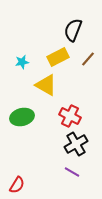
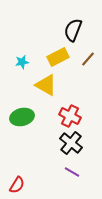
black cross: moved 5 px left, 1 px up; rotated 20 degrees counterclockwise
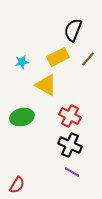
black cross: moved 1 px left, 2 px down; rotated 15 degrees counterclockwise
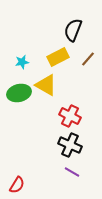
green ellipse: moved 3 px left, 24 px up
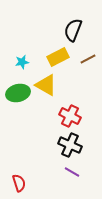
brown line: rotated 21 degrees clockwise
green ellipse: moved 1 px left
red semicircle: moved 2 px right, 2 px up; rotated 48 degrees counterclockwise
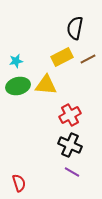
black semicircle: moved 2 px right, 2 px up; rotated 10 degrees counterclockwise
yellow rectangle: moved 4 px right
cyan star: moved 6 px left, 1 px up
yellow triangle: rotated 25 degrees counterclockwise
green ellipse: moved 7 px up
red cross: moved 1 px up; rotated 35 degrees clockwise
